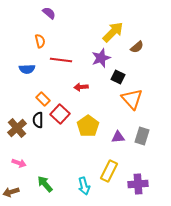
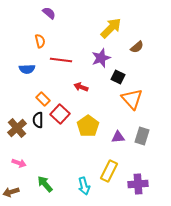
yellow arrow: moved 2 px left, 4 px up
red arrow: rotated 24 degrees clockwise
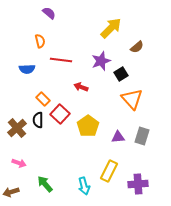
purple star: moved 3 px down
black square: moved 3 px right, 3 px up; rotated 32 degrees clockwise
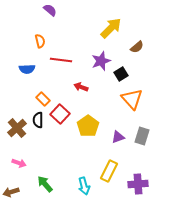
purple semicircle: moved 1 px right, 3 px up
purple triangle: rotated 16 degrees counterclockwise
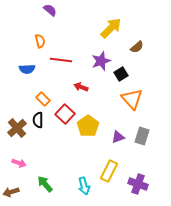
red square: moved 5 px right
purple cross: rotated 24 degrees clockwise
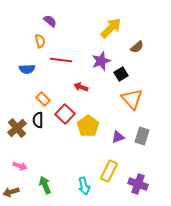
purple semicircle: moved 11 px down
pink arrow: moved 1 px right, 3 px down
green arrow: moved 1 px down; rotated 18 degrees clockwise
